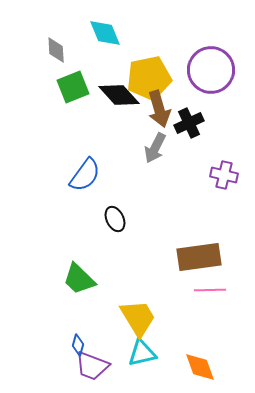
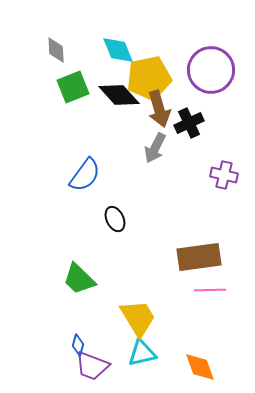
cyan diamond: moved 13 px right, 17 px down
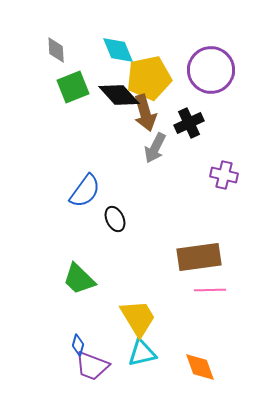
brown arrow: moved 14 px left, 4 px down
blue semicircle: moved 16 px down
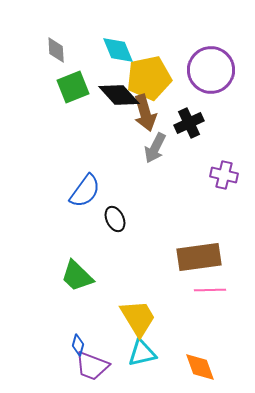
green trapezoid: moved 2 px left, 3 px up
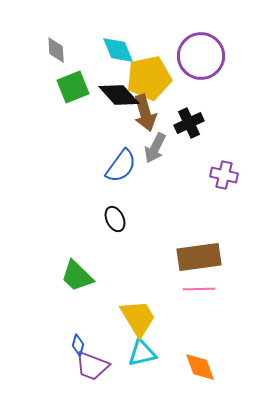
purple circle: moved 10 px left, 14 px up
blue semicircle: moved 36 px right, 25 px up
pink line: moved 11 px left, 1 px up
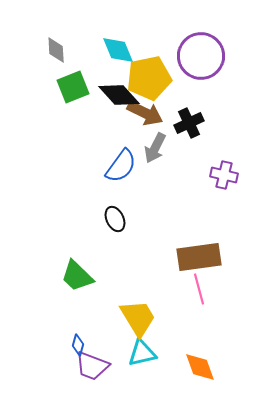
brown arrow: rotated 48 degrees counterclockwise
pink line: rotated 76 degrees clockwise
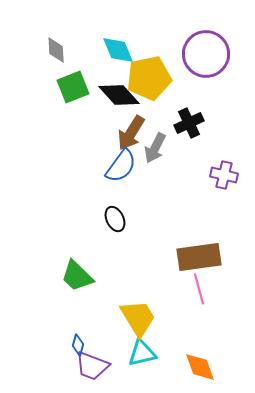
purple circle: moved 5 px right, 2 px up
brown arrow: moved 14 px left, 20 px down; rotated 96 degrees clockwise
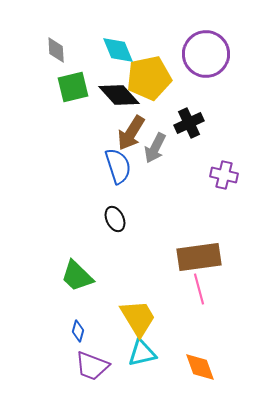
green square: rotated 8 degrees clockwise
blue semicircle: moved 3 px left; rotated 54 degrees counterclockwise
blue diamond: moved 14 px up
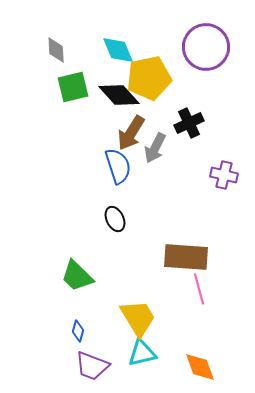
purple circle: moved 7 px up
brown rectangle: moved 13 px left; rotated 12 degrees clockwise
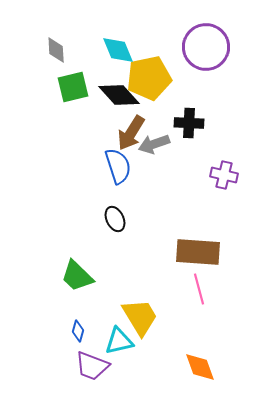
black cross: rotated 28 degrees clockwise
gray arrow: moved 1 px left, 4 px up; rotated 44 degrees clockwise
brown rectangle: moved 12 px right, 5 px up
yellow trapezoid: moved 2 px right, 1 px up
cyan triangle: moved 23 px left, 12 px up
